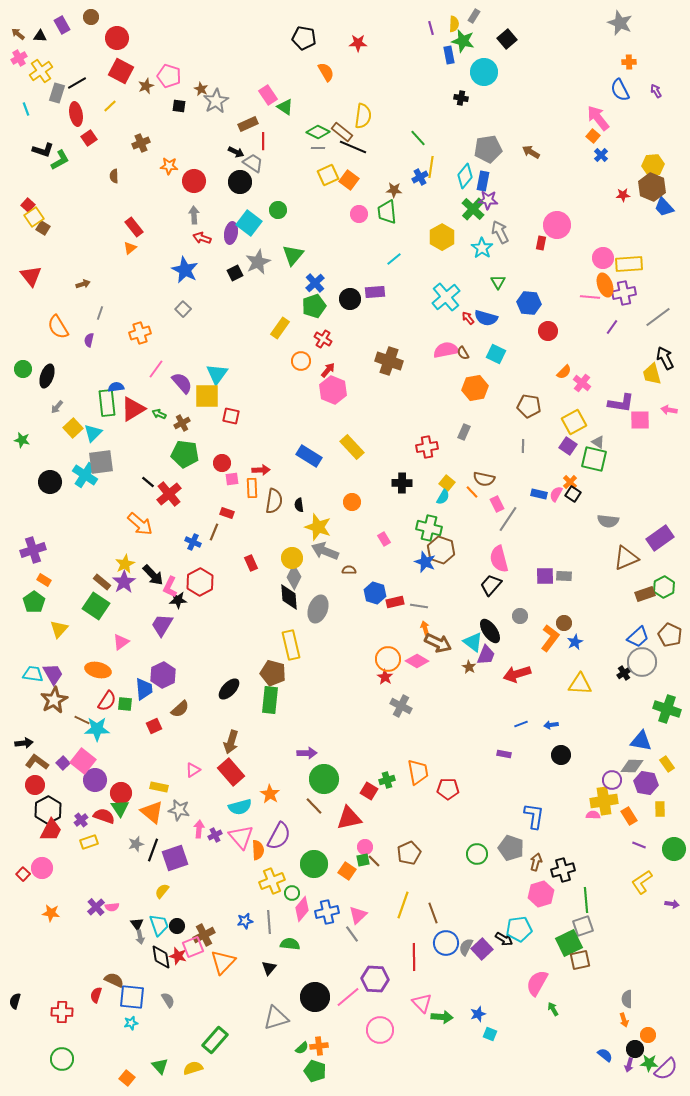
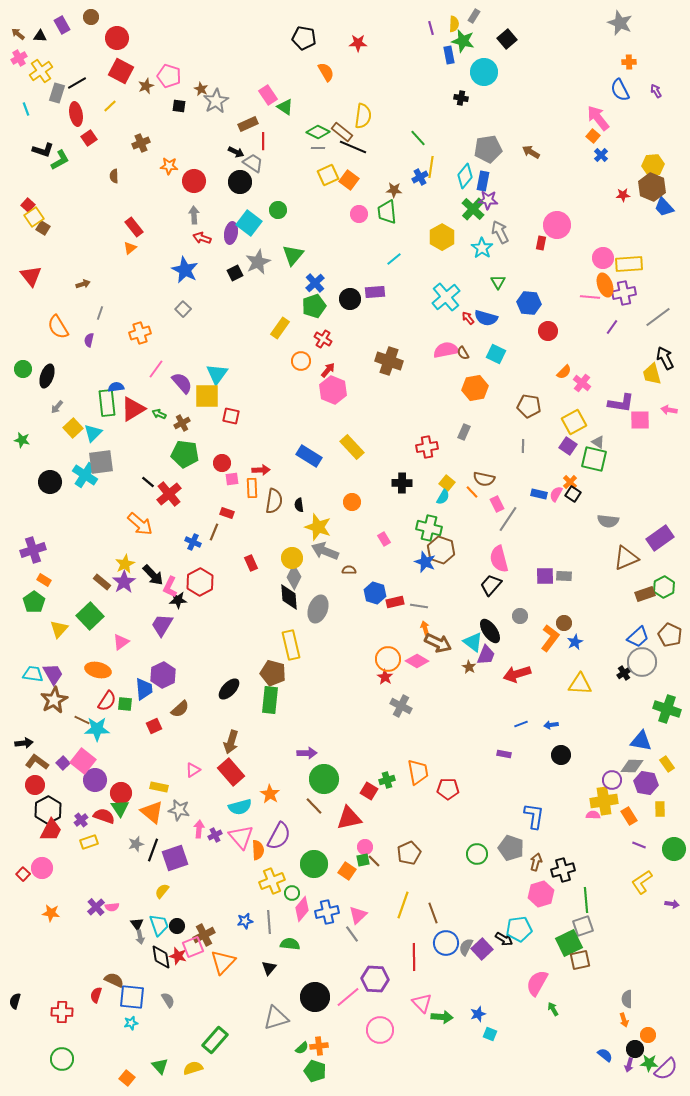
green square at (96, 606): moved 6 px left, 10 px down; rotated 12 degrees clockwise
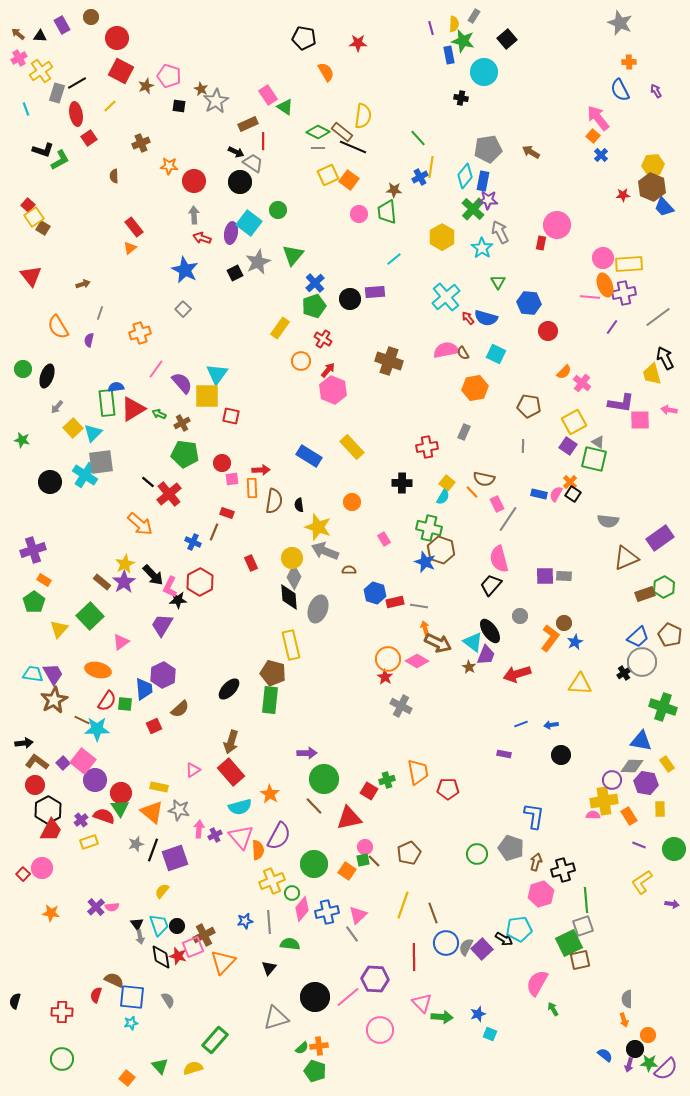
green cross at (667, 709): moved 4 px left, 2 px up
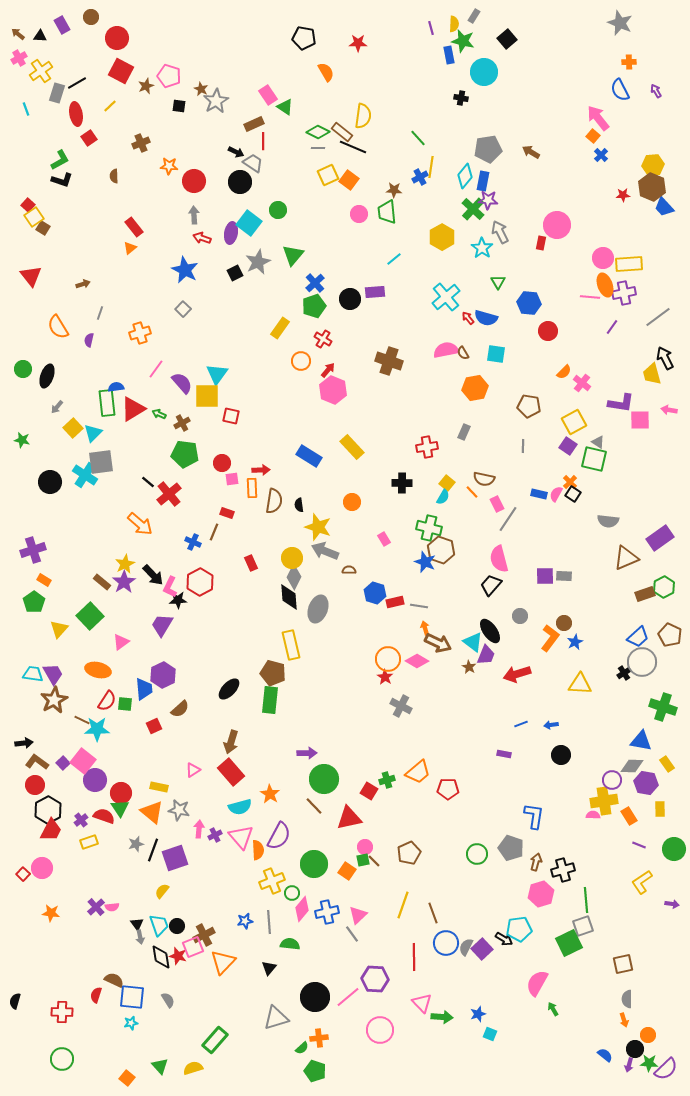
brown rectangle at (248, 124): moved 6 px right
black L-shape at (43, 150): moved 19 px right, 30 px down
cyan square at (496, 354): rotated 18 degrees counterclockwise
orange trapezoid at (418, 772): rotated 60 degrees clockwise
brown square at (580, 960): moved 43 px right, 4 px down
orange cross at (319, 1046): moved 8 px up
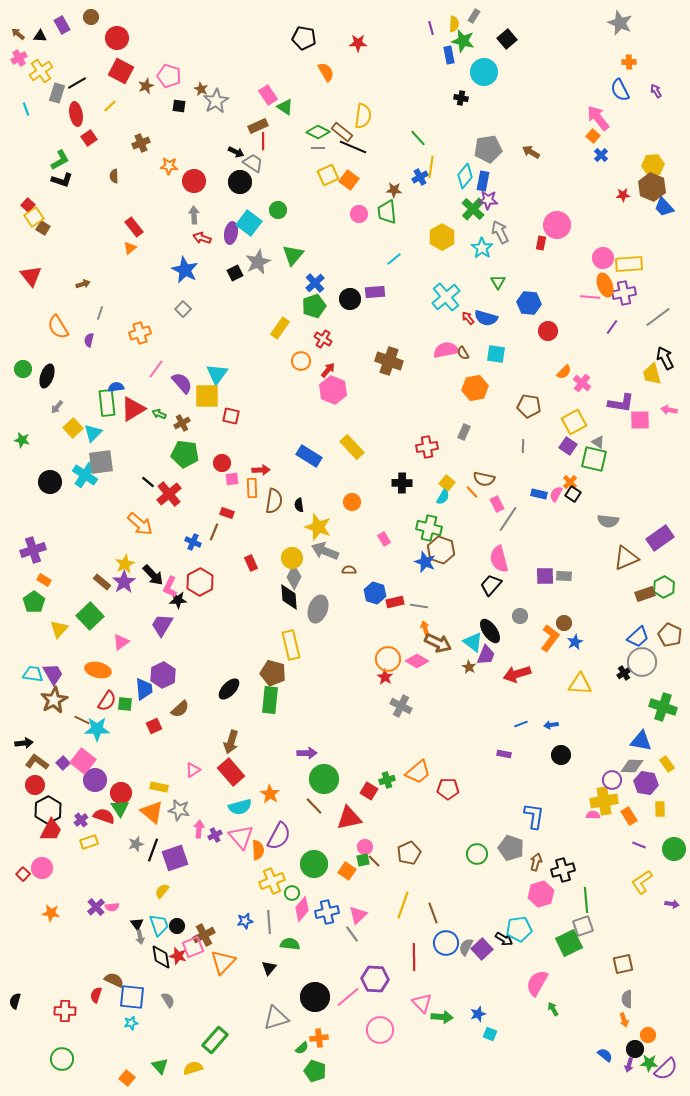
brown rectangle at (254, 124): moved 4 px right, 2 px down
red cross at (62, 1012): moved 3 px right, 1 px up
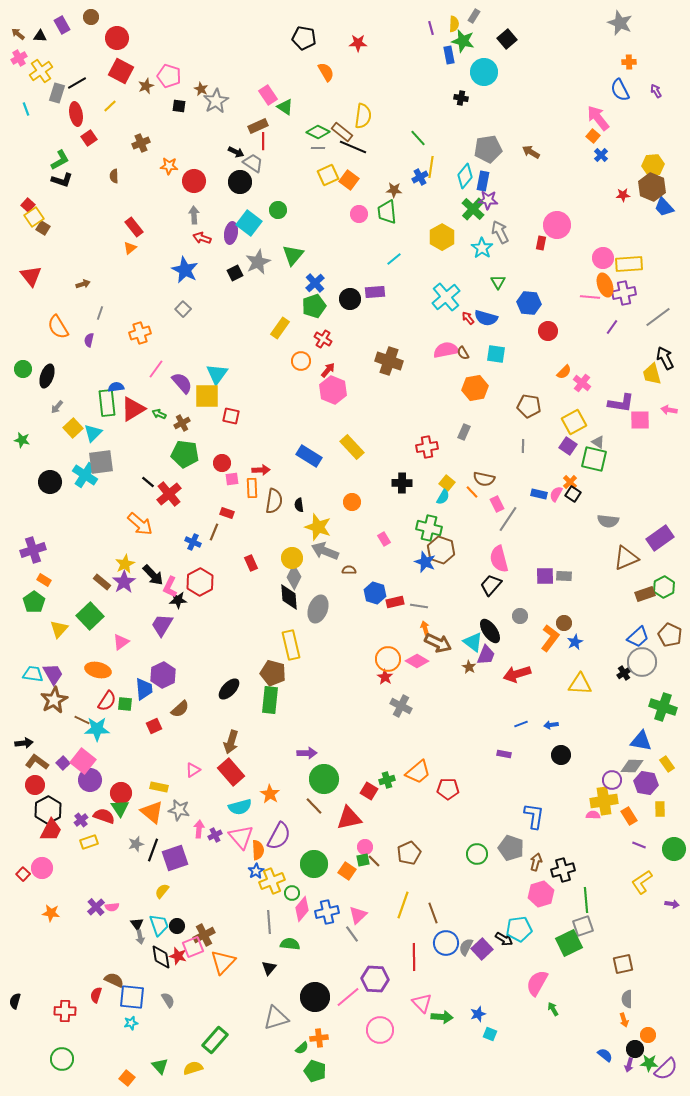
purple circle at (95, 780): moved 5 px left
blue star at (245, 921): moved 11 px right, 50 px up; rotated 21 degrees counterclockwise
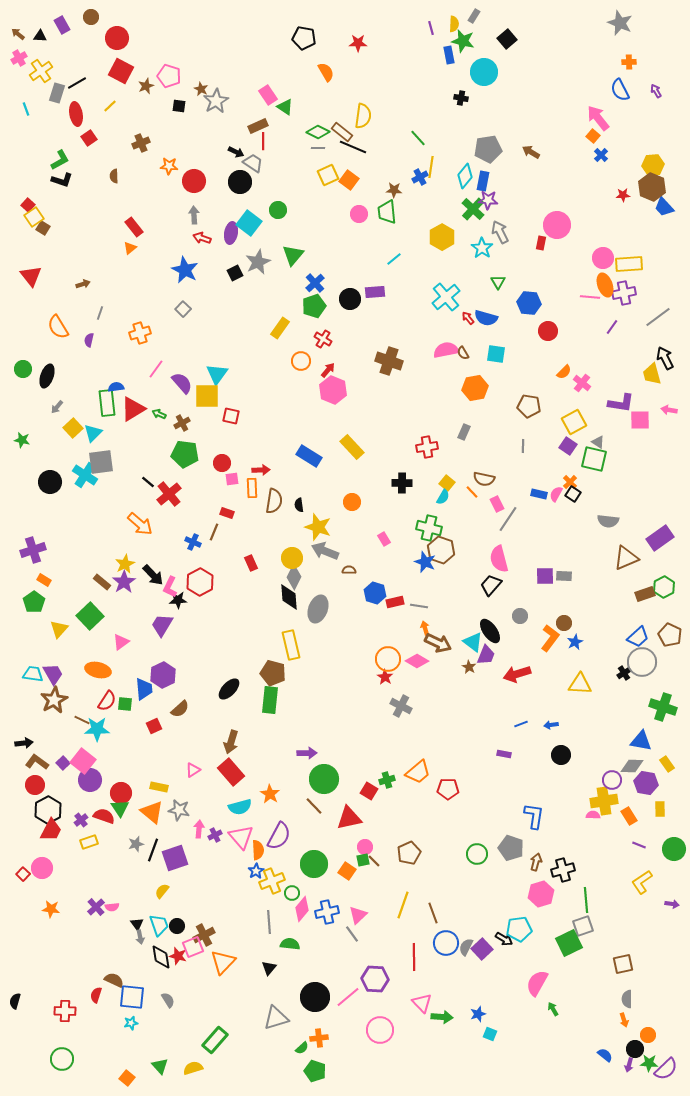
orange star at (51, 913): moved 4 px up
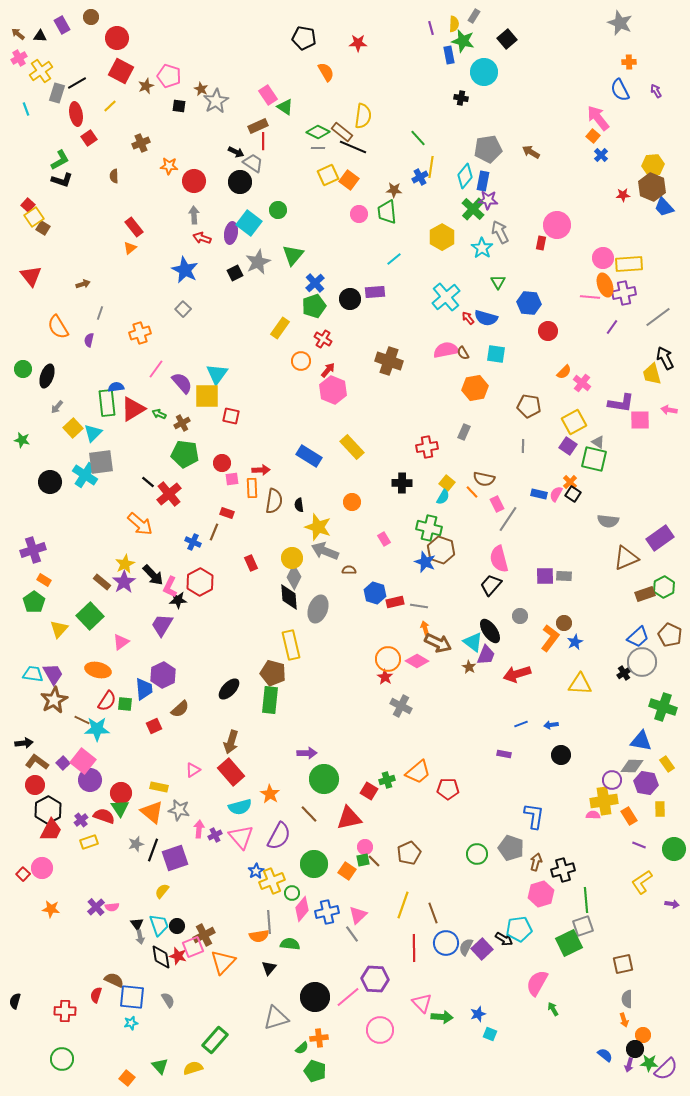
brown line at (314, 806): moved 5 px left, 8 px down
orange semicircle at (258, 850): moved 1 px right, 86 px down; rotated 84 degrees clockwise
red line at (414, 957): moved 9 px up
orange circle at (648, 1035): moved 5 px left
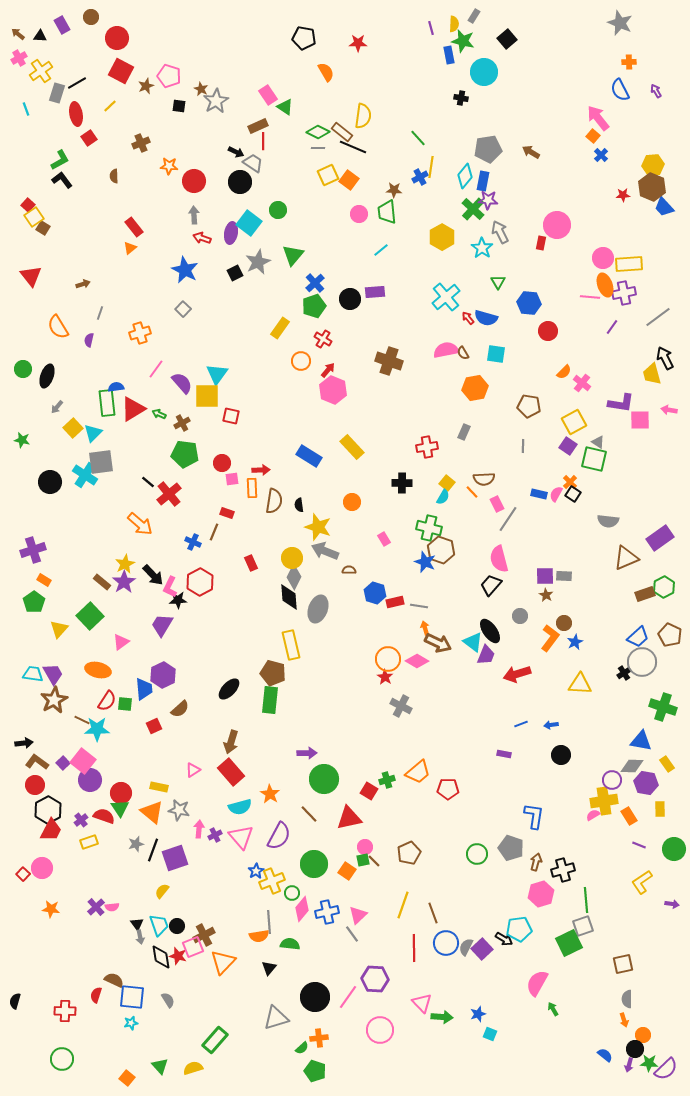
black L-shape at (62, 180): rotated 145 degrees counterclockwise
cyan line at (394, 259): moved 13 px left, 9 px up
brown semicircle at (484, 479): rotated 15 degrees counterclockwise
brown star at (469, 667): moved 77 px right, 72 px up
pink semicircle at (593, 815): rotated 32 degrees counterclockwise
pink line at (348, 997): rotated 15 degrees counterclockwise
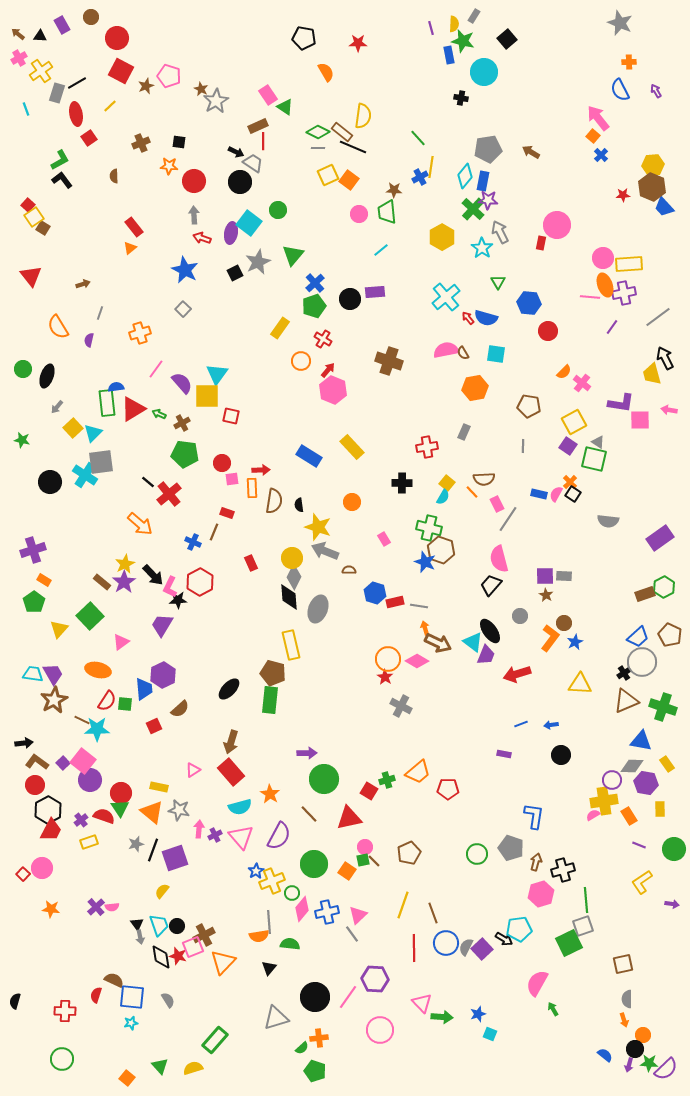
black square at (179, 106): moved 36 px down
brown triangle at (626, 558): moved 143 px down
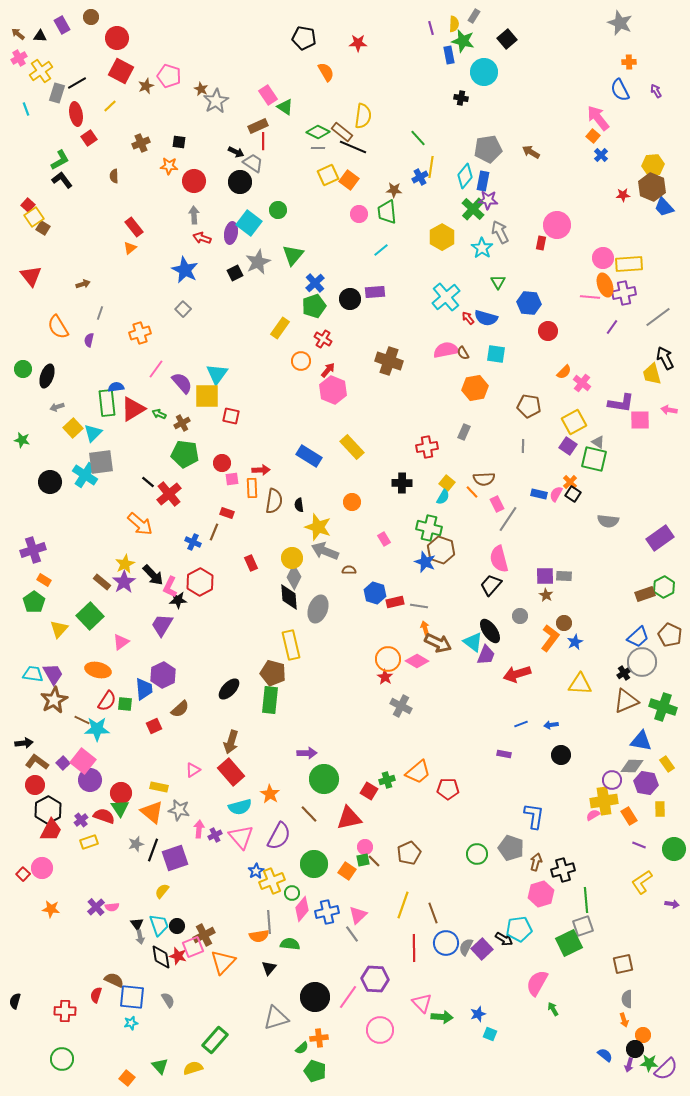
gray arrow at (57, 407): rotated 32 degrees clockwise
